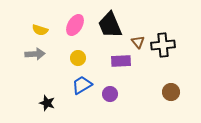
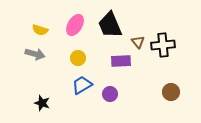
gray arrow: rotated 18 degrees clockwise
black star: moved 5 px left
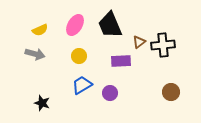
yellow semicircle: rotated 42 degrees counterclockwise
brown triangle: moved 1 px right; rotated 32 degrees clockwise
yellow circle: moved 1 px right, 2 px up
purple circle: moved 1 px up
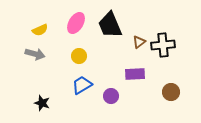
pink ellipse: moved 1 px right, 2 px up
purple rectangle: moved 14 px right, 13 px down
purple circle: moved 1 px right, 3 px down
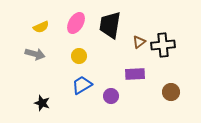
black trapezoid: rotated 32 degrees clockwise
yellow semicircle: moved 1 px right, 3 px up
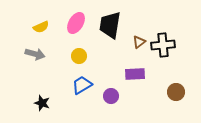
brown circle: moved 5 px right
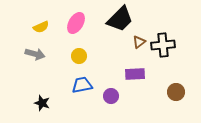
black trapezoid: moved 10 px right, 6 px up; rotated 144 degrees counterclockwise
blue trapezoid: rotated 20 degrees clockwise
